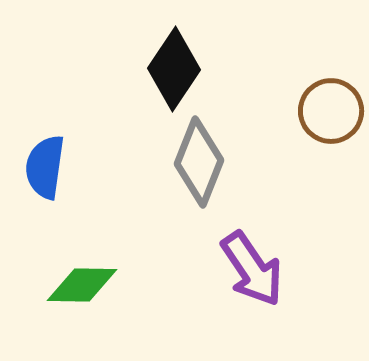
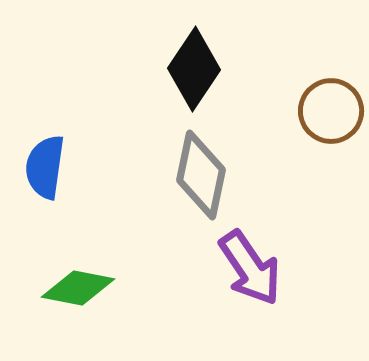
black diamond: moved 20 px right
gray diamond: moved 2 px right, 13 px down; rotated 10 degrees counterclockwise
purple arrow: moved 2 px left, 1 px up
green diamond: moved 4 px left, 3 px down; rotated 10 degrees clockwise
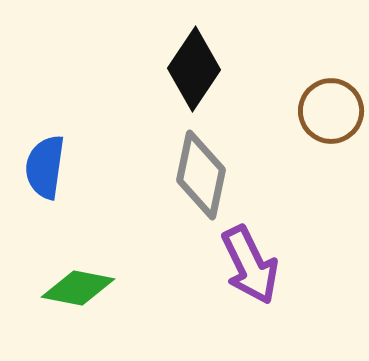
purple arrow: moved 3 px up; rotated 8 degrees clockwise
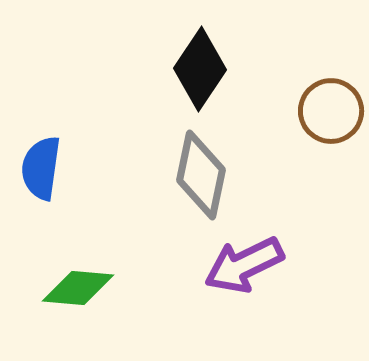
black diamond: moved 6 px right
blue semicircle: moved 4 px left, 1 px down
purple arrow: moved 6 px left; rotated 90 degrees clockwise
green diamond: rotated 6 degrees counterclockwise
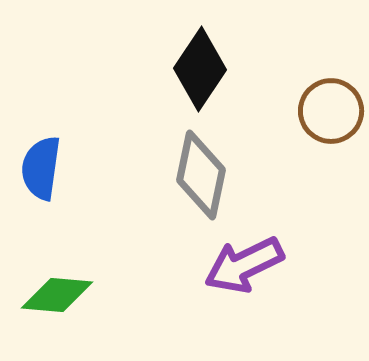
green diamond: moved 21 px left, 7 px down
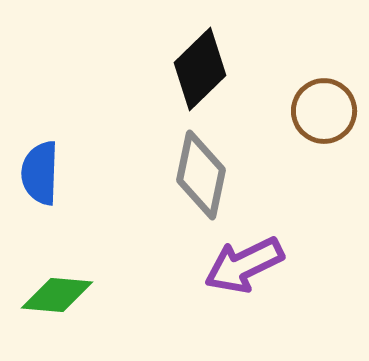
black diamond: rotated 12 degrees clockwise
brown circle: moved 7 px left
blue semicircle: moved 1 px left, 5 px down; rotated 6 degrees counterclockwise
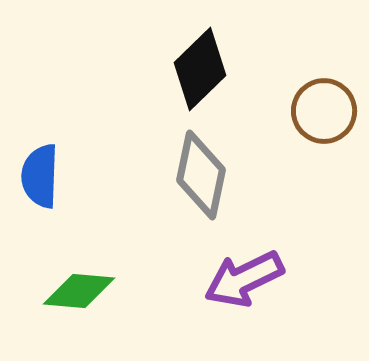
blue semicircle: moved 3 px down
purple arrow: moved 14 px down
green diamond: moved 22 px right, 4 px up
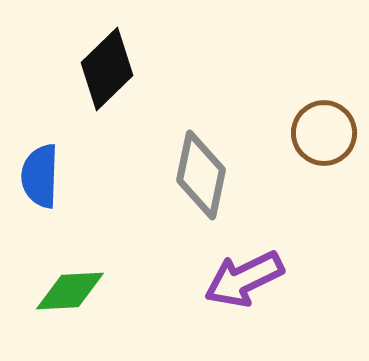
black diamond: moved 93 px left
brown circle: moved 22 px down
green diamond: moved 9 px left; rotated 8 degrees counterclockwise
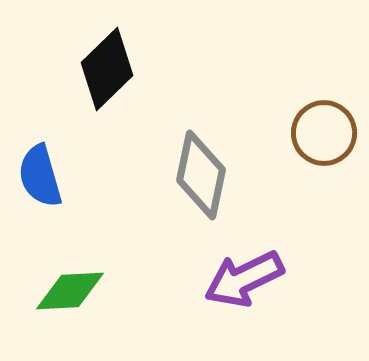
blue semicircle: rotated 18 degrees counterclockwise
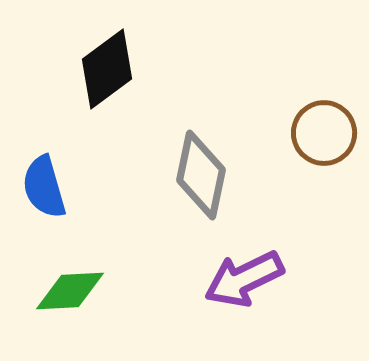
black diamond: rotated 8 degrees clockwise
blue semicircle: moved 4 px right, 11 px down
